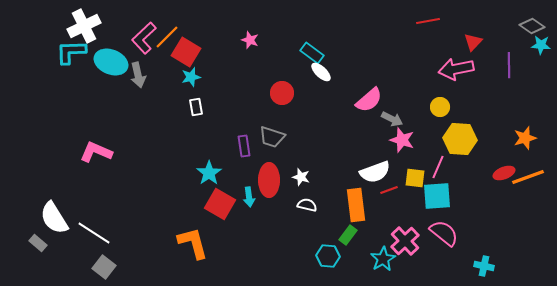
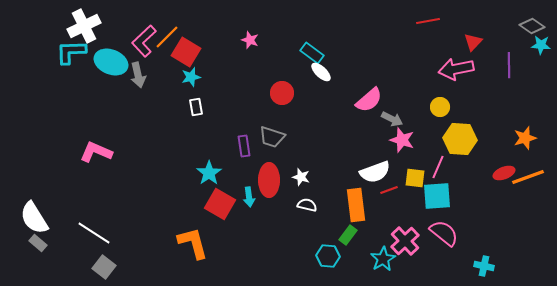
pink L-shape at (144, 38): moved 3 px down
white semicircle at (54, 218): moved 20 px left
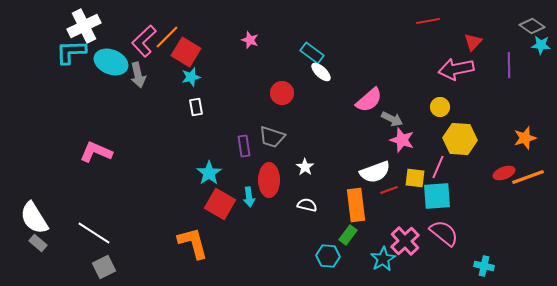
white star at (301, 177): moved 4 px right, 10 px up; rotated 18 degrees clockwise
gray square at (104, 267): rotated 25 degrees clockwise
